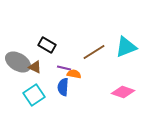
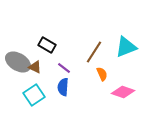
brown line: rotated 25 degrees counterclockwise
purple line: rotated 24 degrees clockwise
orange semicircle: moved 28 px right; rotated 56 degrees clockwise
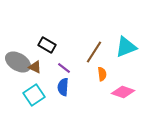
orange semicircle: rotated 16 degrees clockwise
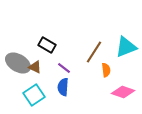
gray ellipse: moved 1 px down
orange semicircle: moved 4 px right, 4 px up
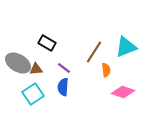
black rectangle: moved 2 px up
brown triangle: moved 1 px right, 2 px down; rotated 32 degrees counterclockwise
cyan square: moved 1 px left, 1 px up
